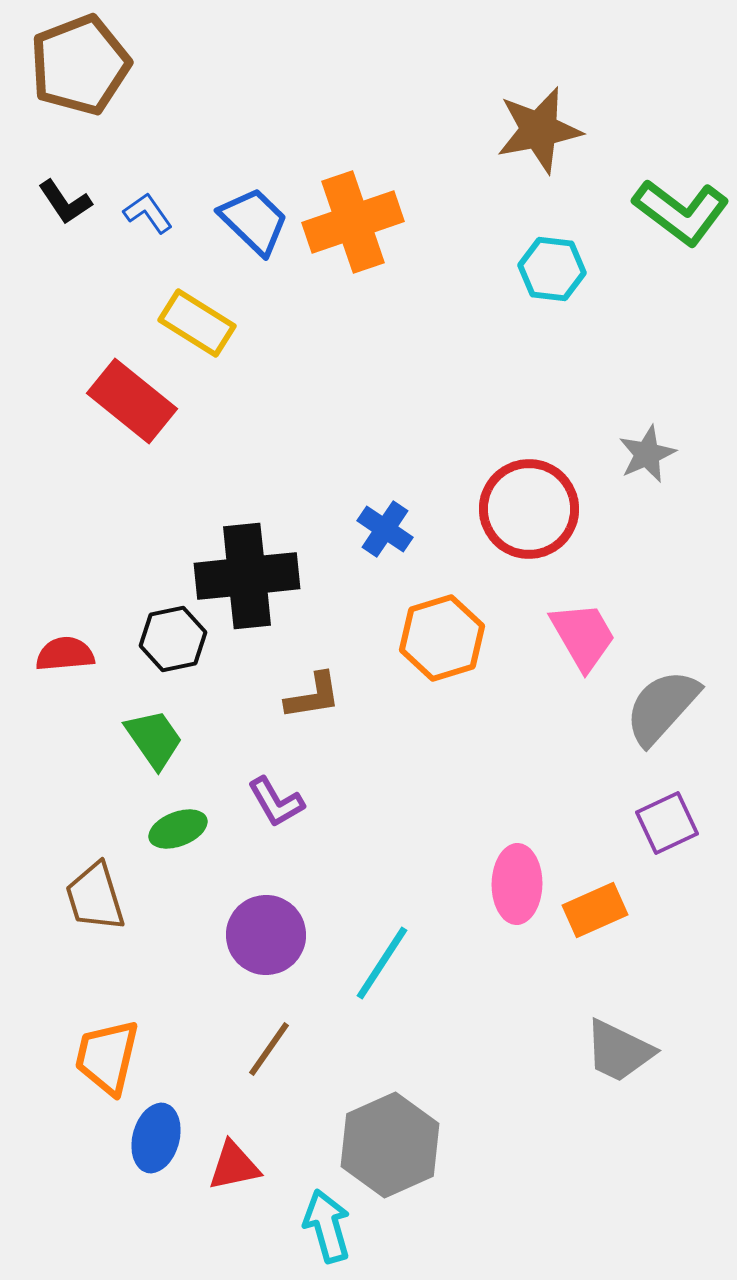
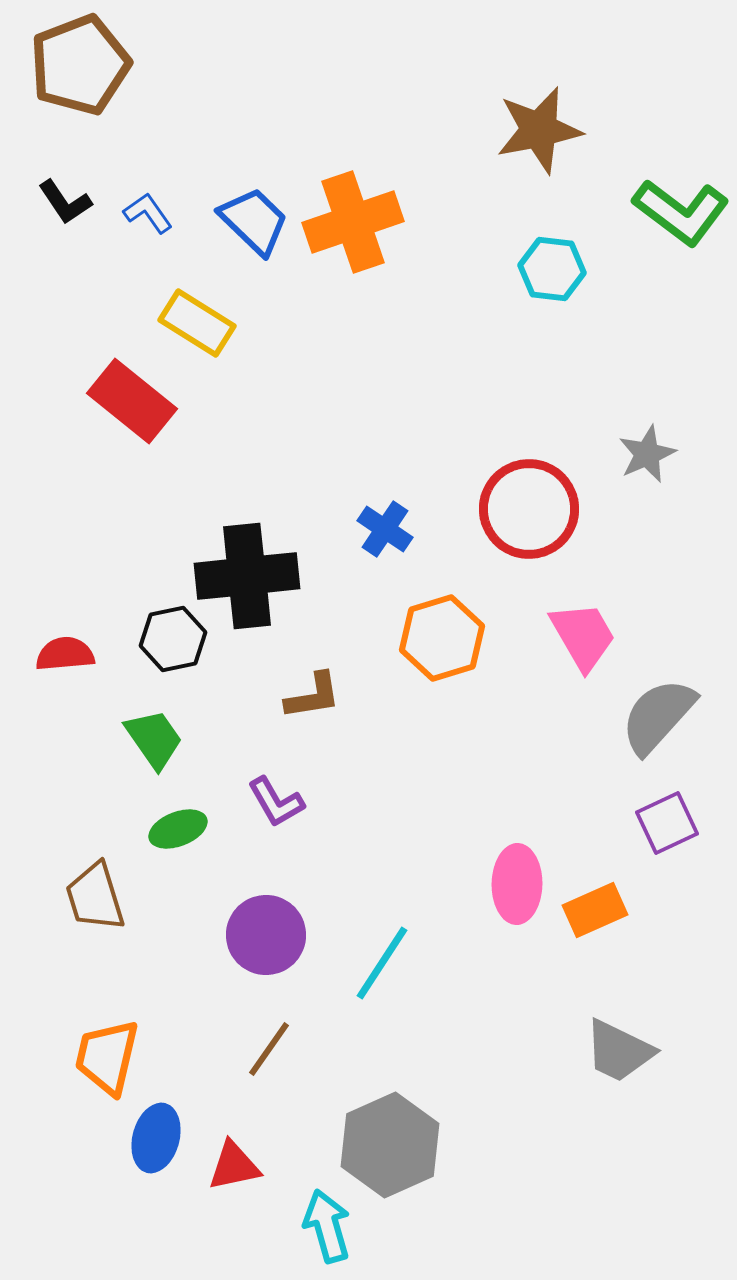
gray semicircle: moved 4 px left, 9 px down
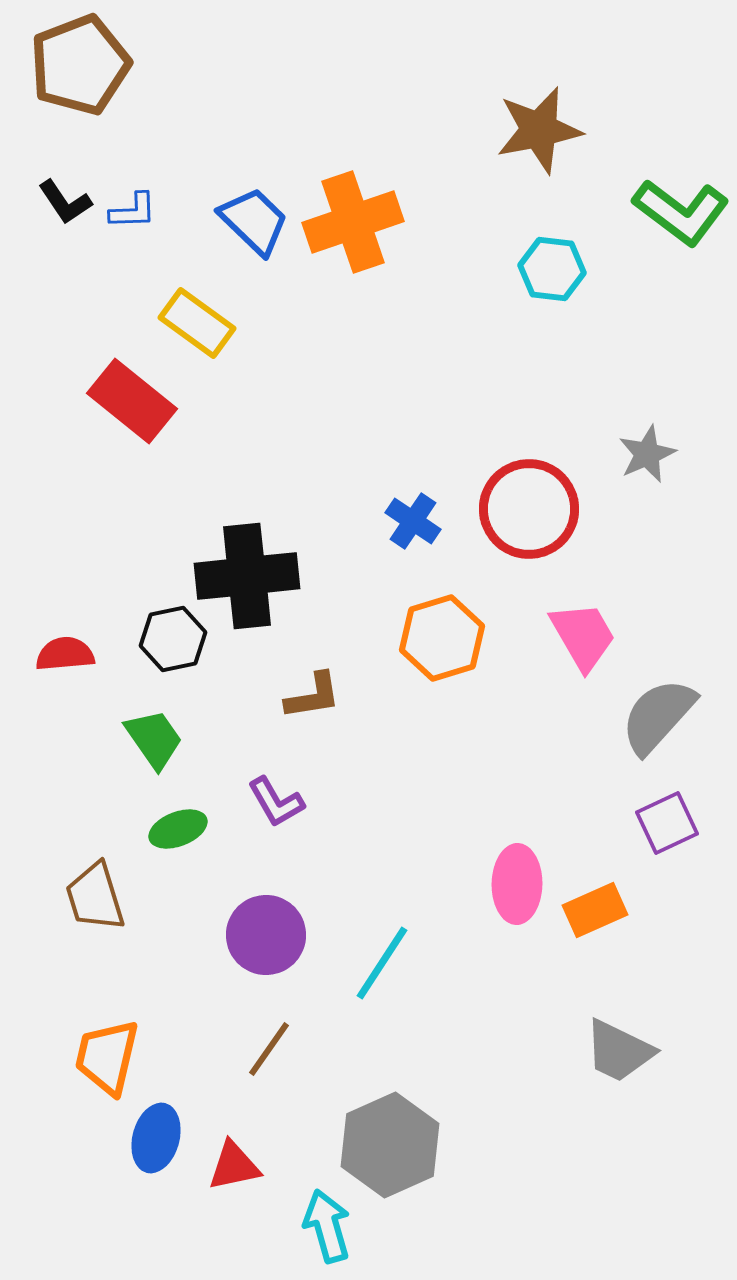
blue L-shape: moved 15 px left, 2 px up; rotated 123 degrees clockwise
yellow rectangle: rotated 4 degrees clockwise
blue cross: moved 28 px right, 8 px up
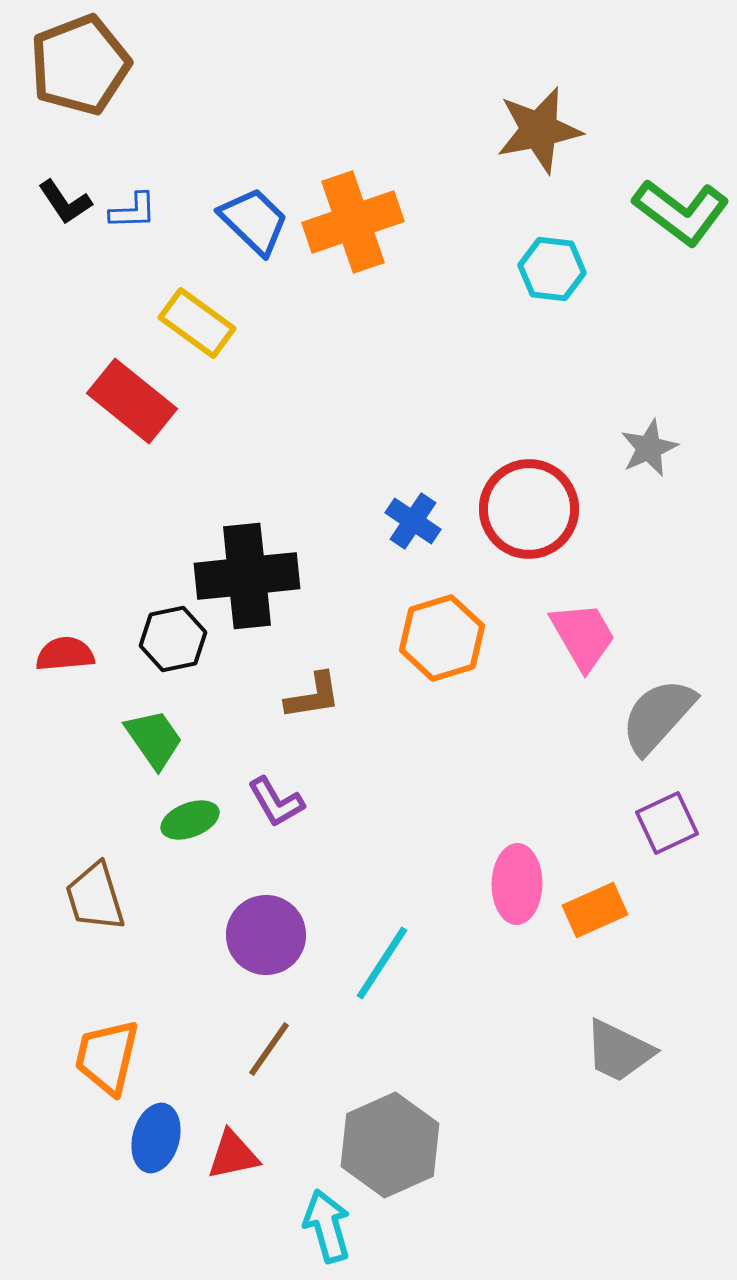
gray star: moved 2 px right, 6 px up
green ellipse: moved 12 px right, 9 px up
red triangle: moved 1 px left, 11 px up
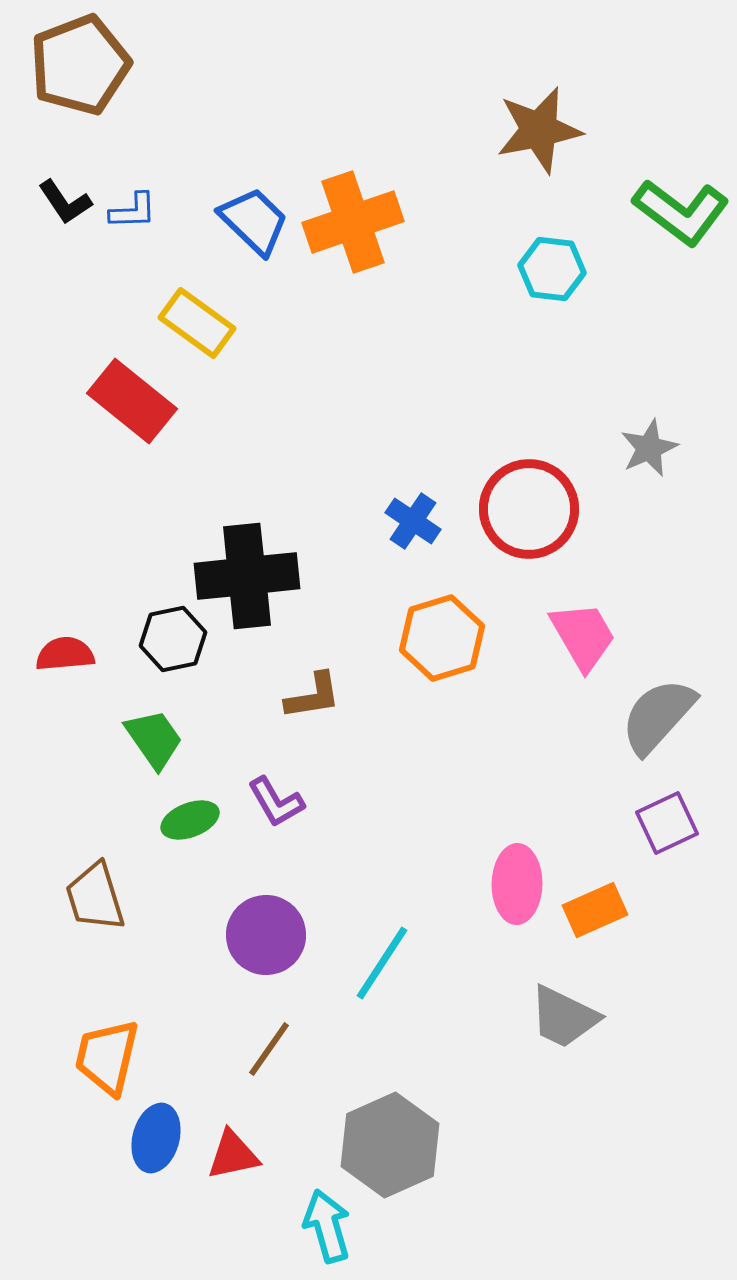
gray trapezoid: moved 55 px left, 34 px up
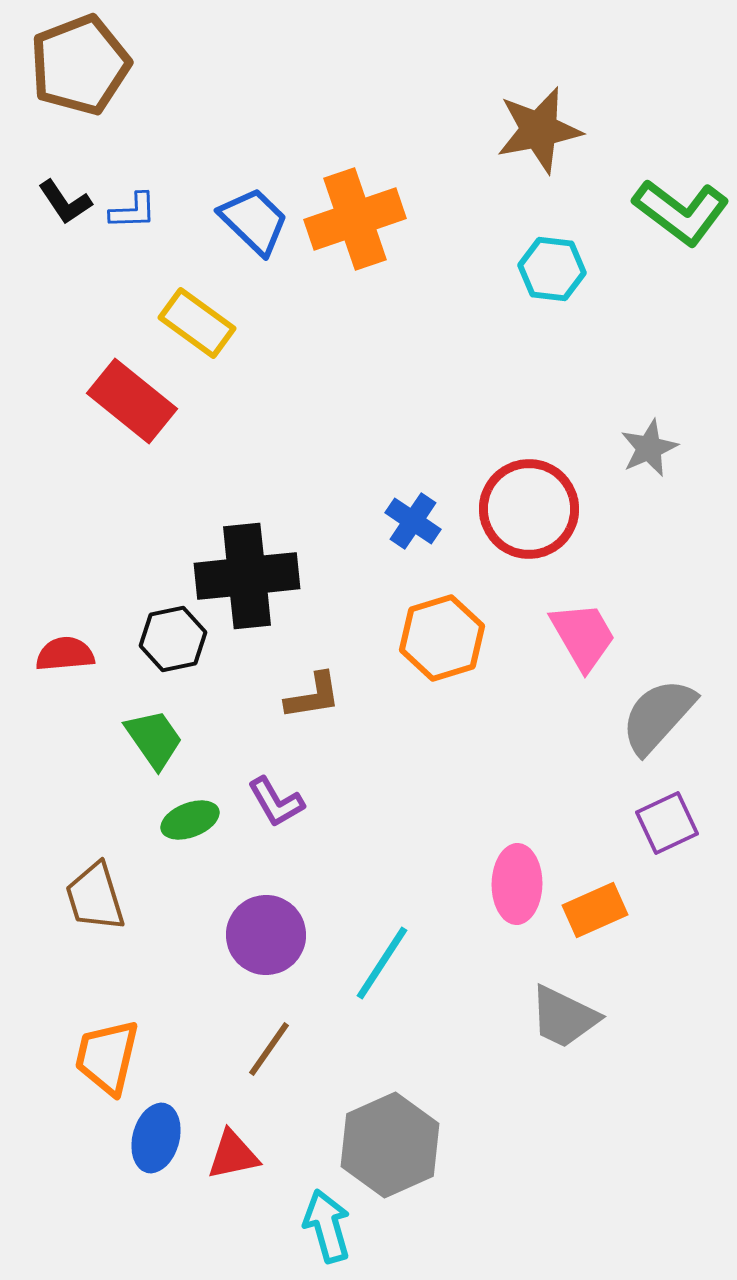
orange cross: moved 2 px right, 3 px up
